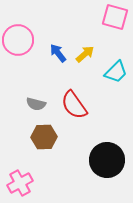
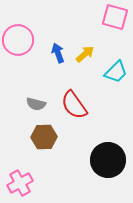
blue arrow: rotated 18 degrees clockwise
black circle: moved 1 px right
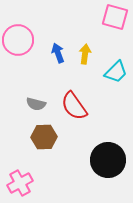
yellow arrow: rotated 42 degrees counterclockwise
red semicircle: moved 1 px down
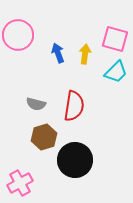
pink square: moved 22 px down
pink circle: moved 5 px up
red semicircle: rotated 136 degrees counterclockwise
brown hexagon: rotated 15 degrees counterclockwise
black circle: moved 33 px left
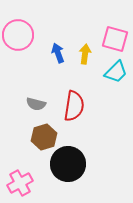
black circle: moved 7 px left, 4 px down
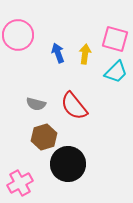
red semicircle: rotated 132 degrees clockwise
